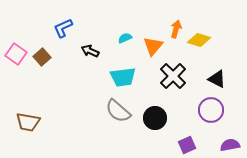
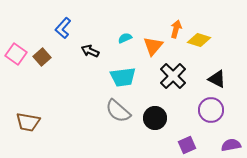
blue L-shape: rotated 25 degrees counterclockwise
purple semicircle: moved 1 px right
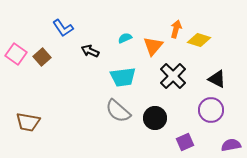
blue L-shape: rotated 75 degrees counterclockwise
purple square: moved 2 px left, 3 px up
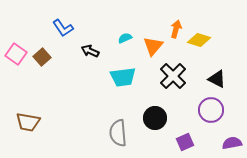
gray semicircle: moved 22 px down; rotated 44 degrees clockwise
purple semicircle: moved 1 px right, 2 px up
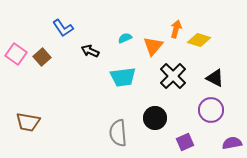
black triangle: moved 2 px left, 1 px up
